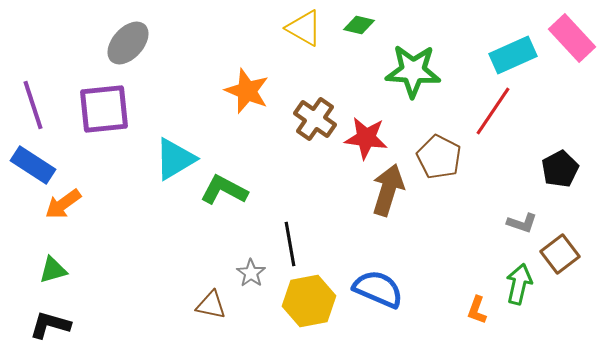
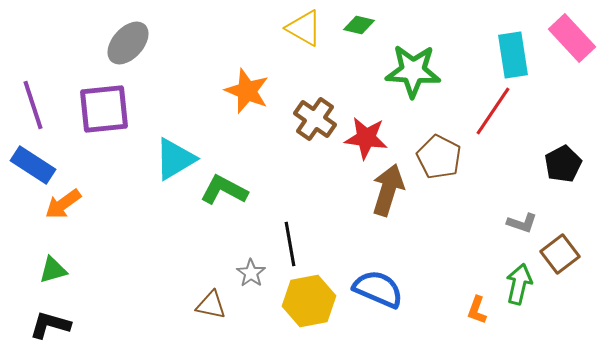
cyan rectangle: rotated 75 degrees counterclockwise
black pentagon: moved 3 px right, 5 px up
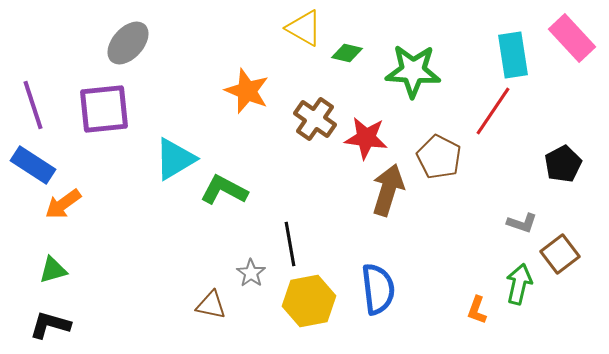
green diamond: moved 12 px left, 28 px down
blue semicircle: rotated 60 degrees clockwise
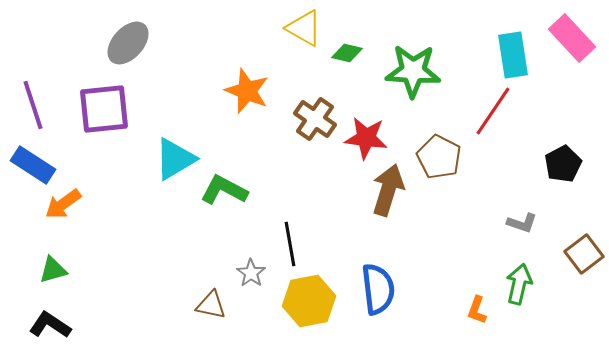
brown square: moved 24 px right
black L-shape: rotated 18 degrees clockwise
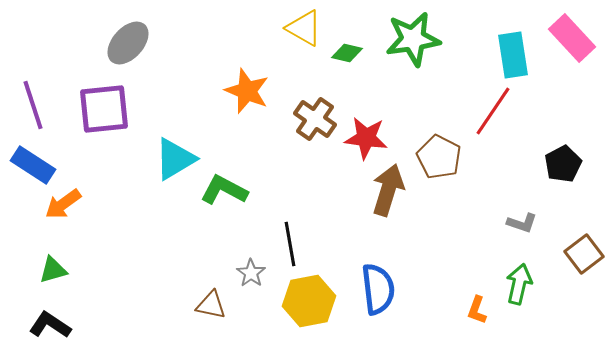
green star: moved 32 px up; rotated 12 degrees counterclockwise
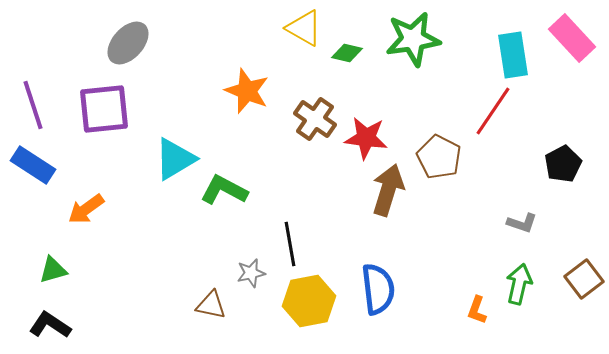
orange arrow: moved 23 px right, 5 px down
brown square: moved 25 px down
gray star: rotated 24 degrees clockwise
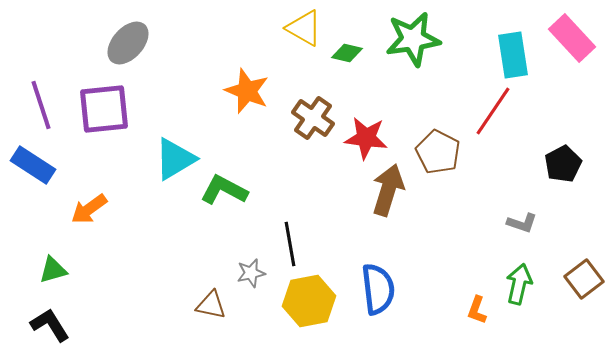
purple line: moved 8 px right
brown cross: moved 2 px left, 1 px up
brown pentagon: moved 1 px left, 5 px up
orange arrow: moved 3 px right
black L-shape: rotated 24 degrees clockwise
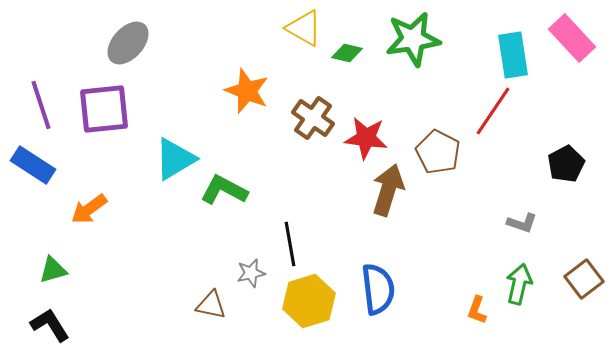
black pentagon: moved 3 px right
yellow hexagon: rotated 6 degrees counterclockwise
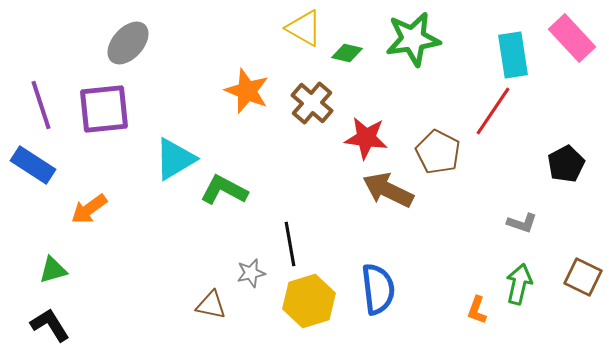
brown cross: moved 1 px left, 15 px up; rotated 6 degrees clockwise
brown arrow: rotated 81 degrees counterclockwise
brown square: moved 1 px left, 2 px up; rotated 27 degrees counterclockwise
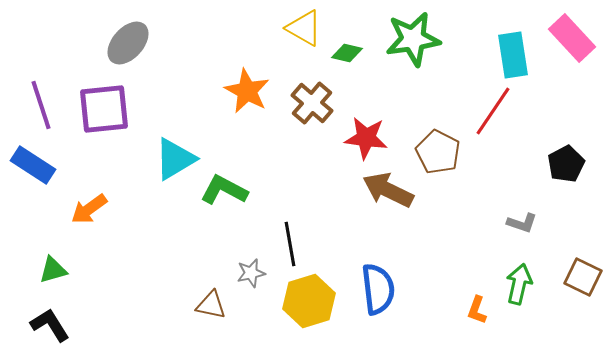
orange star: rotated 6 degrees clockwise
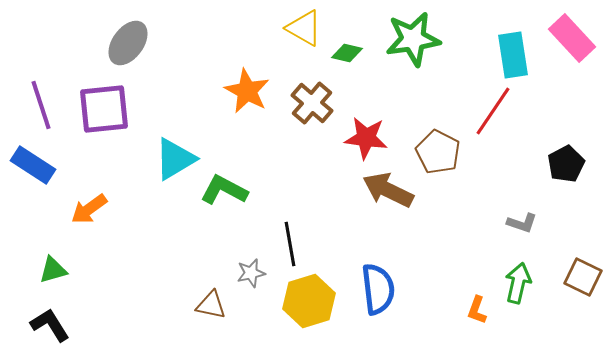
gray ellipse: rotated 6 degrees counterclockwise
green arrow: moved 1 px left, 1 px up
